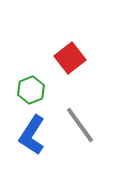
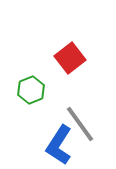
gray line: moved 1 px up
blue L-shape: moved 27 px right, 10 px down
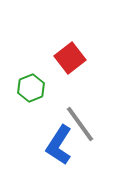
green hexagon: moved 2 px up
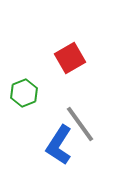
red square: rotated 8 degrees clockwise
green hexagon: moved 7 px left, 5 px down
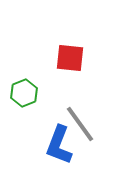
red square: rotated 36 degrees clockwise
blue L-shape: rotated 12 degrees counterclockwise
